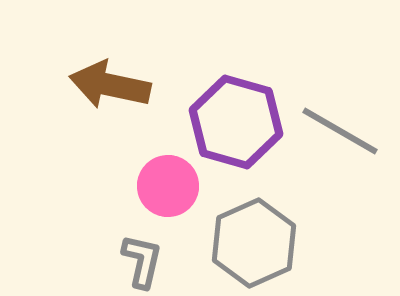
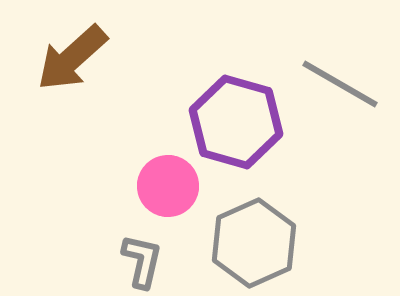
brown arrow: moved 38 px left, 27 px up; rotated 54 degrees counterclockwise
gray line: moved 47 px up
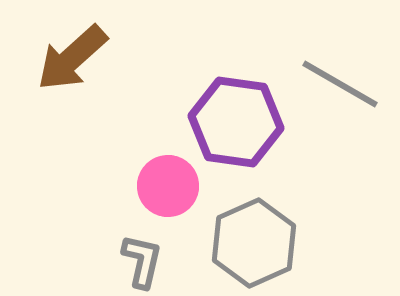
purple hexagon: rotated 8 degrees counterclockwise
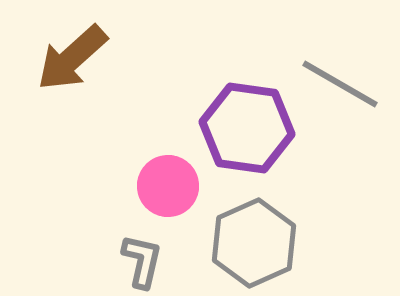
purple hexagon: moved 11 px right, 6 px down
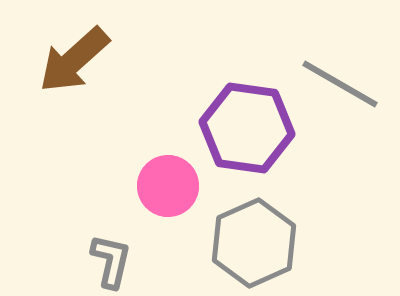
brown arrow: moved 2 px right, 2 px down
gray L-shape: moved 31 px left
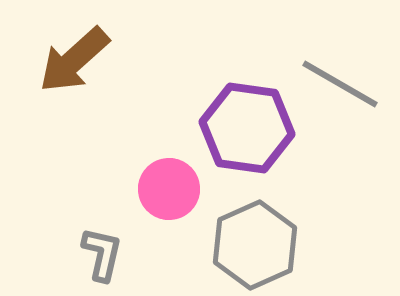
pink circle: moved 1 px right, 3 px down
gray hexagon: moved 1 px right, 2 px down
gray L-shape: moved 9 px left, 7 px up
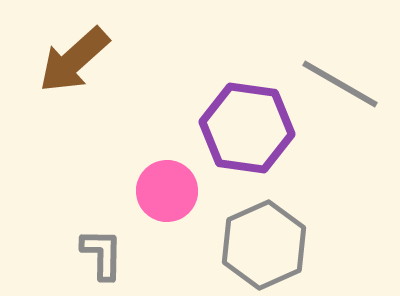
pink circle: moved 2 px left, 2 px down
gray hexagon: moved 9 px right
gray L-shape: rotated 12 degrees counterclockwise
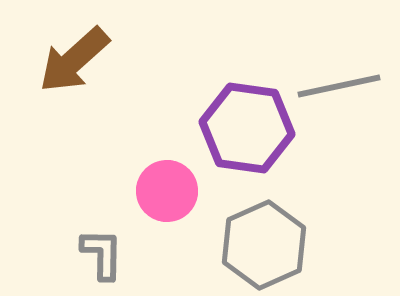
gray line: moved 1 px left, 2 px down; rotated 42 degrees counterclockwise
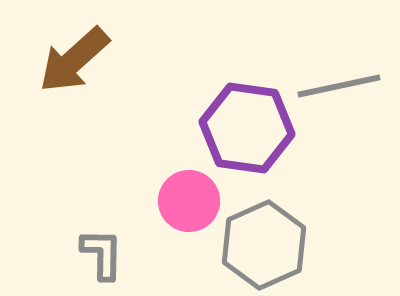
pink circle: moved 22 px right, 10 px down
